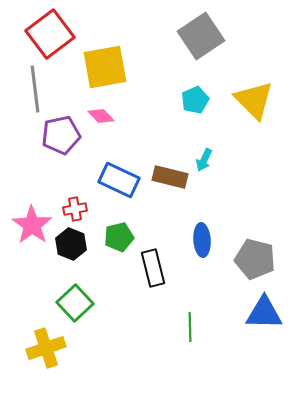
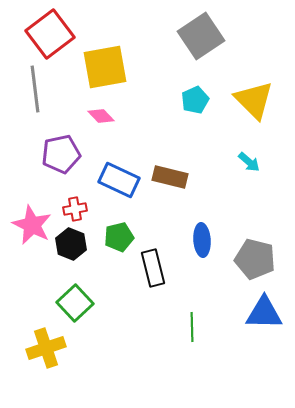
purple pentagon: moved 19 px down
cyan arrow: moved 45 px right, 2 px down; rotated 75 degrees counterclockwise
pink star: rotated 9 degrees counterclockwise
green line: moved 2 px right
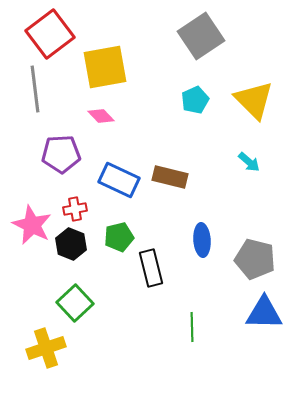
purple pentagon: rotated 9 degrees clockwise
black rectangle: moved 2 px left
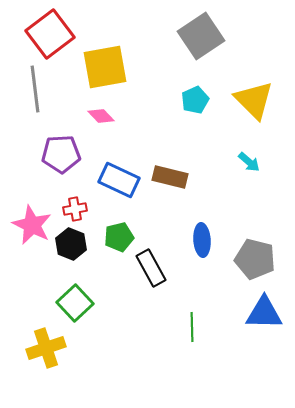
black rectangle: rotated 15 degrees counterclockwise
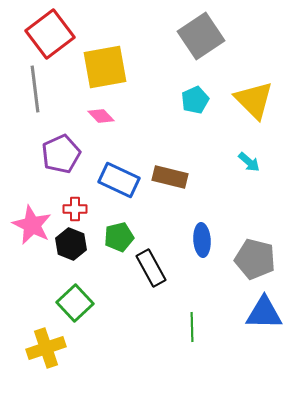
purple pentagon: rotated 21 degrees counterclockwise
red cross: rotated 10 degrees clockwise
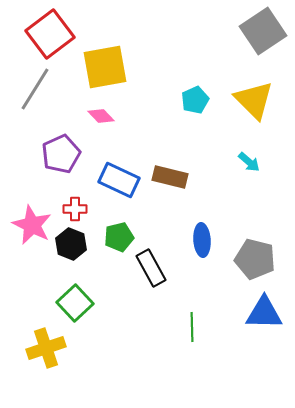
gray square: moved 62 px right, 5 px up
gray line: rotated 39 degrees clockwise
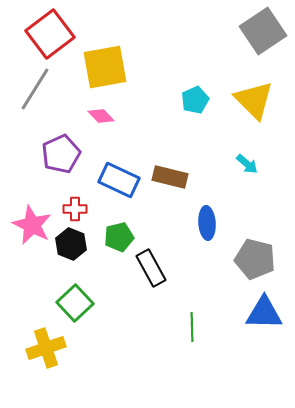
cyan arrow: moved 2 px left, 2 px down
blue ellipse: moved 5 px right, 17 px up
